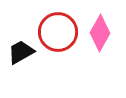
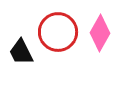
black trapezoid: rotated 88 degrees counterclockwise
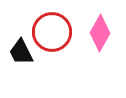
red circle: moved 6 px left
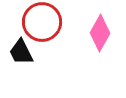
red circle: moved 10 px left, 10 px up
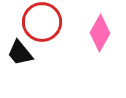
black trapezoid: moved 1 px left, 1 px down; rotated 12 degrees counterclockwise
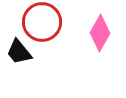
black trapezoid: moved 1 px left, 1 px up
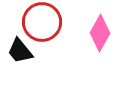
black trapezoid: moved 1 px right, 1 px up
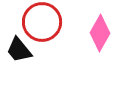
black trapezoid: moved 1 px left, 1 px up
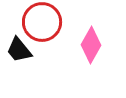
pink diamond: moved 9 px left, 12 px down
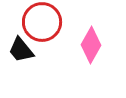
black trapezoid: moved 2 px right
